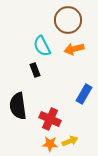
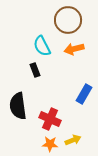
yellow arrow: moved 3 px right, 1 px up
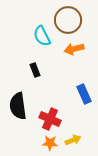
cyan semicircle: moved 10 px up
blue rectangle: rotated 54 degrees counterclockwise
orange star: moved 1 px up
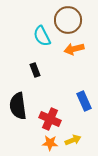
blue rectangle: moved 7 px down
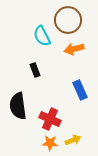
blue rectangle: moved 4 px left, 11 px up
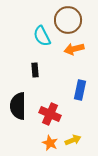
black rectangle: rotated 16 degrees clockwise
blue rectangle: rotated 36 degrees clockwise
black semicircle: rotated 8 degrees clockwise
red cross: moved 5 px up
orange star: rotated 21 degrees clockwise
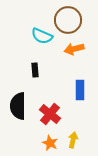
cyan semicircle: rotated 40 degrees counterclockwise
blue rectangle: rotated 12 degrees counterclockwise
red cross: rotated 15 degrees clockwise
yellow arrow: rotated 56 degrees counterclockwise
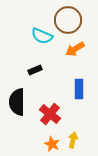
orange arrow: moved 1 px right; rotated 18 degrees counterclockwise
black rectangle: rotated 72 degrees clockwise
blue rectangle: moved 1 px left, 1 px up
black semicircle: moved 1 px left, 4 px up
orange star: moved 2 px right, 1 px down
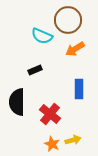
yellow arrow: rotated 63 degrees clockwise
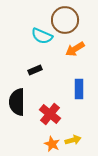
brown circle: moved 3 px left
